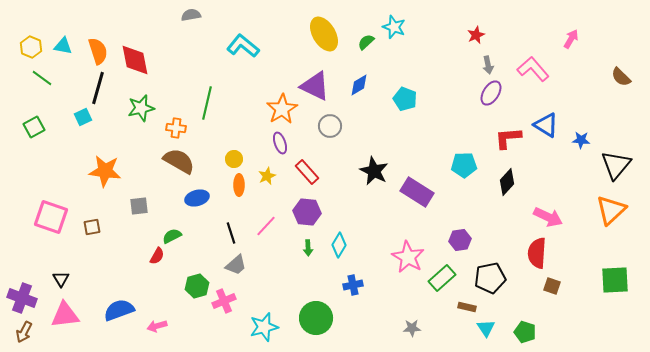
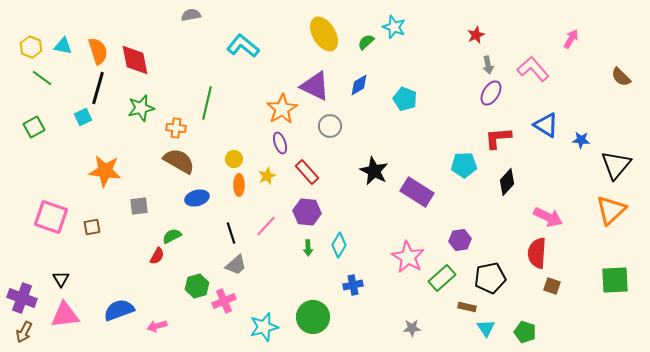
red L-shape at (508, 138): moved 10 px left
green circle at (316, 318): moved 3 px left, 1 px up
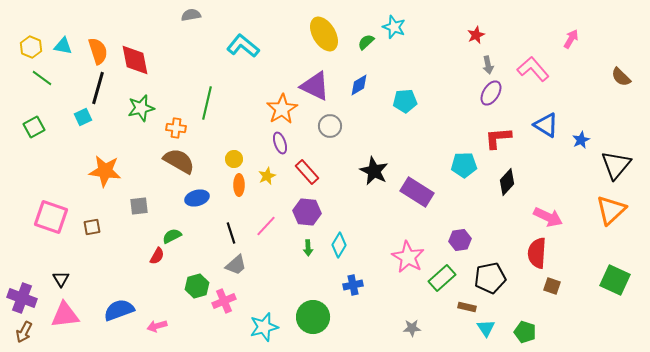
cyan pentagon at (405, 99): moved 2 px down; rotated 25 degrees counterclockwise
blue star at (581, 140): rotated 30 degrees counterclockwise
green square at (615, 280): rotated 28 degrees clockwise
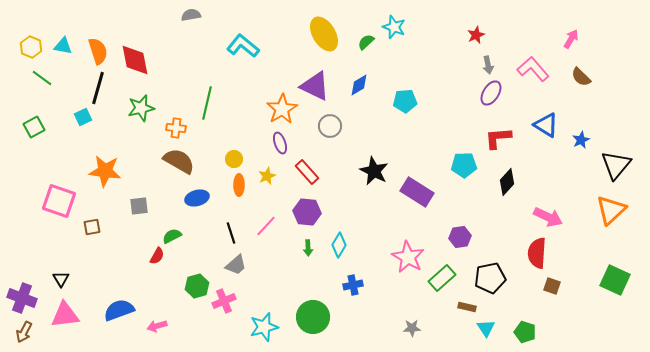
brown semicircle at (621, 77): moved 40 px left
pink square at (51, 217): moved 8 px right, 16 px up
purple hexagon at (460, 240): moved 3 px up
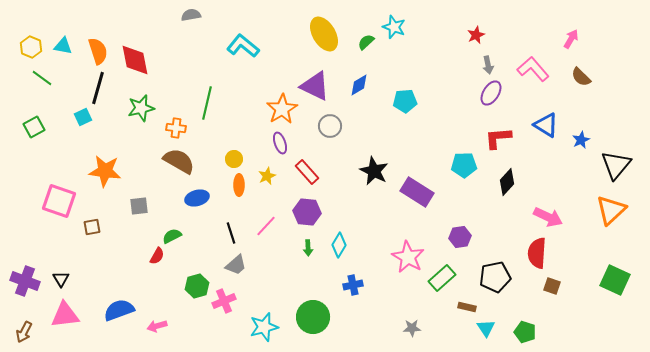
black pentagon at (490, 278): moved 5 px right, 1 px up
purple cross at (22, 298): moved 3 px right, 17 px up
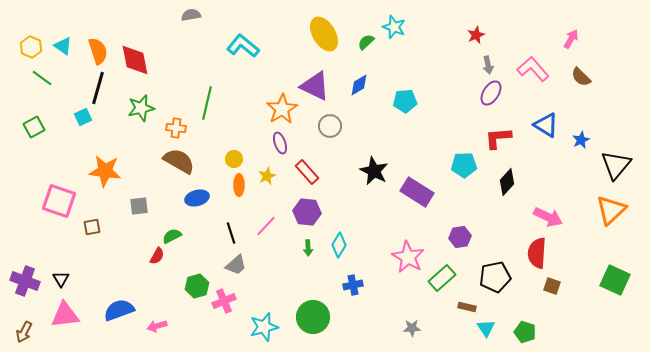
cyan triangle at (63, 46): rotated 24 degrees clockwise
